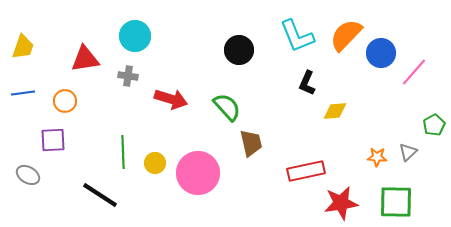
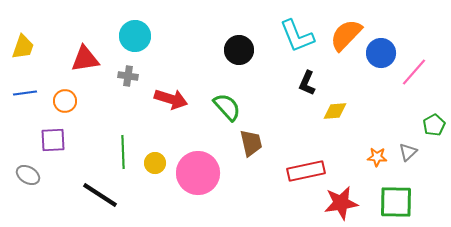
blue line: moved 2 px right
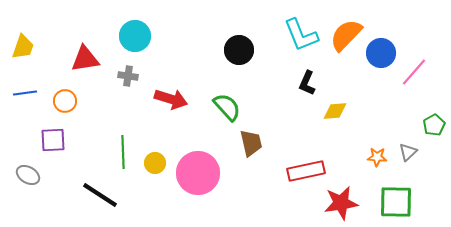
cyan L-shape: moved 4 px right, 1 px up
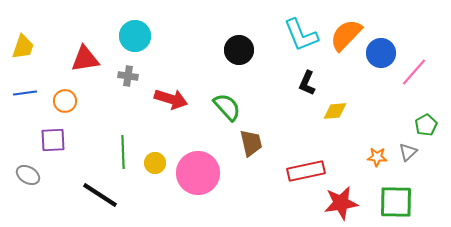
green pentagon: moved 8 px left
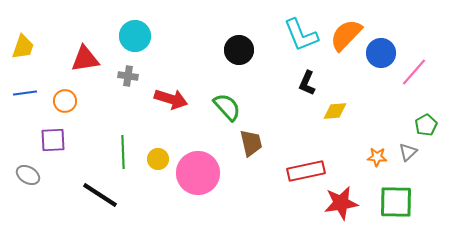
yellow circle: moved 3 px right, 4 px up
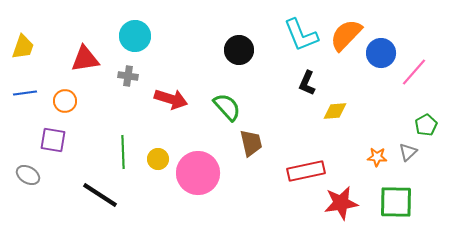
purple square: rotated 12 degrees clockwise
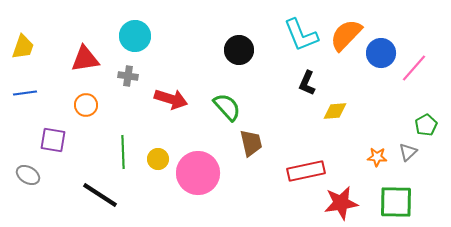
pink line: moved 4 px up
orange circle: moved 21 px right, 4 px down
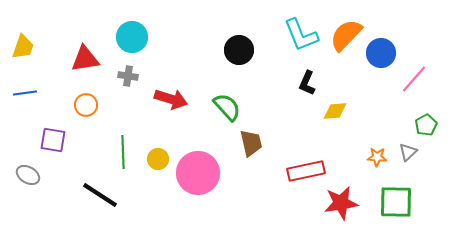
cyan circle: moved 3 px left, 1 px down
pink line: moved 11 px down
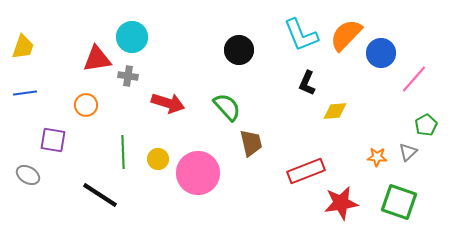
red triangle: moved 12 px right
red arrow: moved 3 px left, 4 px down
red rectangle: rotated 9 degrees counterclockwise
green square: moved 3 px right; rotated 18 degrees clockwise
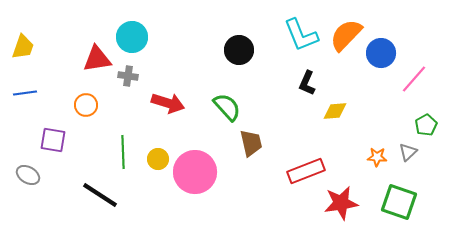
pink circle: moved 3 px left, 1 px up
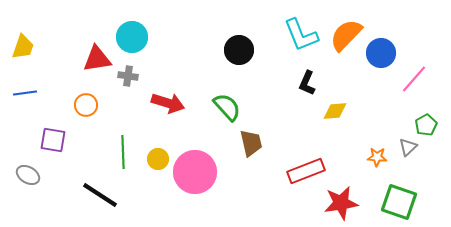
gray triangle: moved 5 px up
